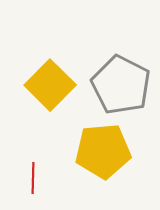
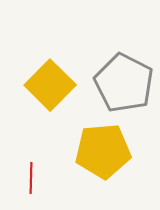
gray pentagon: moved 3 px right, 2 px up
red line: moved 2 px left
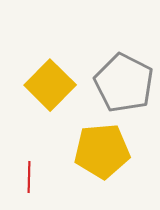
yellow pentagon: moved 1 px left
red line: moved 2 px left, 1 px up
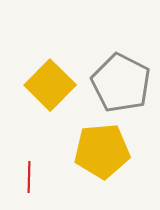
gray pentagon: moved 3 px left
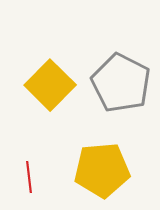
yellow pentagon: moved 19 px down
red line: rotated 8 degrees counterclockwise
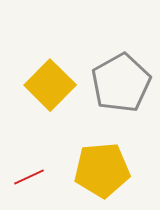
gray pentagon: rotated 16 degrees clockwise
red line: rotated 72 degrees clockwise
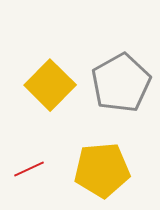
red line: moved 8 px up
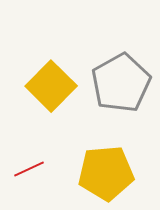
yellow square: moved 1 px right, 1 px down
yellow pentagon: moved 4 px right, 3 px down
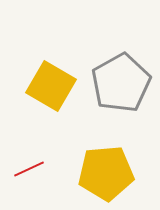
yellow square: rotated 15 degrees counterclockwise
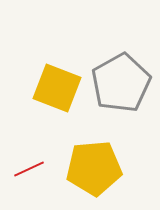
yellow square: moved 6 px right, 2 px down; rotated 9 degrees counterclockwise
yellow pentagon: moved 12 px left, 5 px up
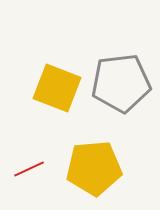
gray pentagon: rotated 22 degrees clockwise
